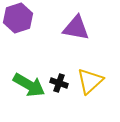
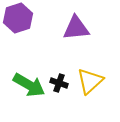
purple triangle: rotated 16 degrees counterclockwise
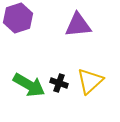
purple triangle: moved 2 px right, 3 px up
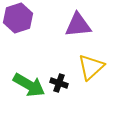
yellow triangle: moved 1 px right, 14 px up
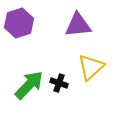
purple hexagon: moved 1 px right, 5 px down
green arrow: rotated 76 degrees counterclockwise
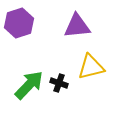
purple triangle: moved 1 px left, 1 px down
yellow triangle: rotated 28 degrees clockwise
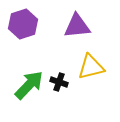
purple hexagon: moved 4 px right, 1 px down
black cross: moved 1 px up
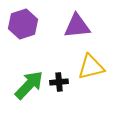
black cross: rotated 24 degrees counterclockwise
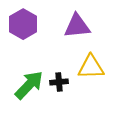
purple hexagon: rotated 12 degrees counterclockwise
yellow triangle: rotated 12 degrees clockwise
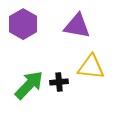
purple triangle: rotated 16 degrees clockwise
yellow triangle: rotated 8 degrees clockwise
